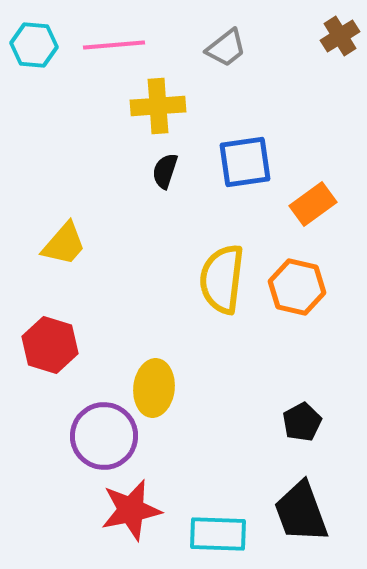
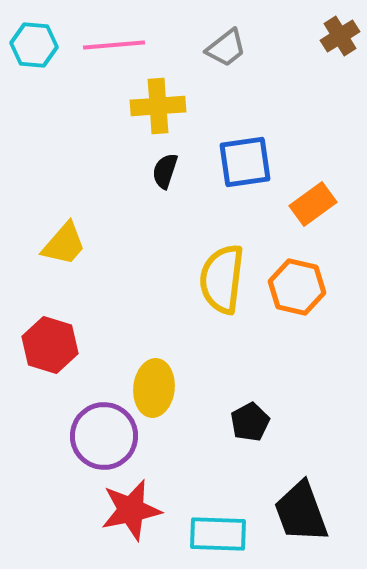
black pentagon: moved 52 px left
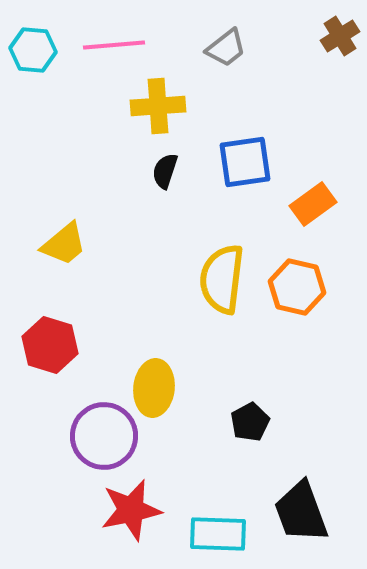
cyan hexagon: moved 1 px left, 5 px down
yellow trapezoid: rotated 9 degrees clockwise
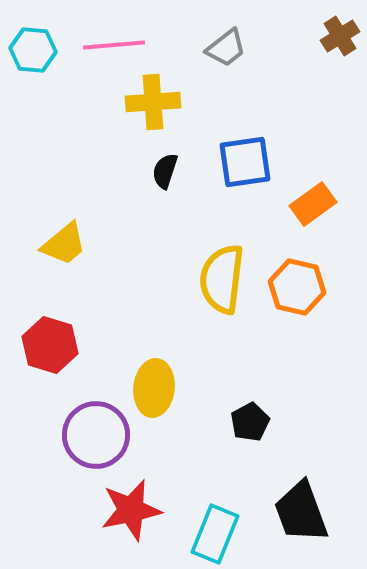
yellow cross: moved 5 px left, 4 px up
purple circle: moved 8 px left, 1 px up
cyan rectangle: moved 3 px left; rotated 70 degrees counterclockwise
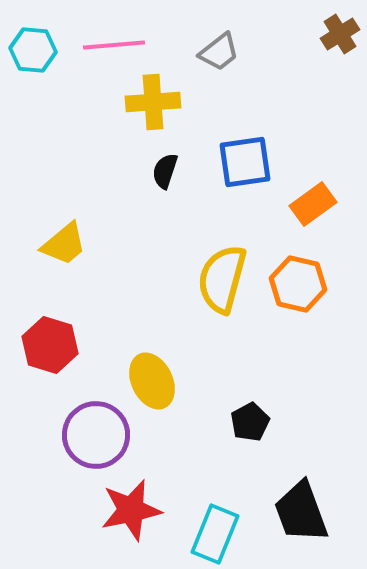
brown cross: moved 2 px up
gray trapezoid: moved 7 px left, 4 px down
yellow semicircle: rotated 8 degrees clockwise
orange hexagon: moved 1 px right, 3 px up
yellow ellipse: moved 2 px left, 7 px up; rotated 32 degrees counterclockwise
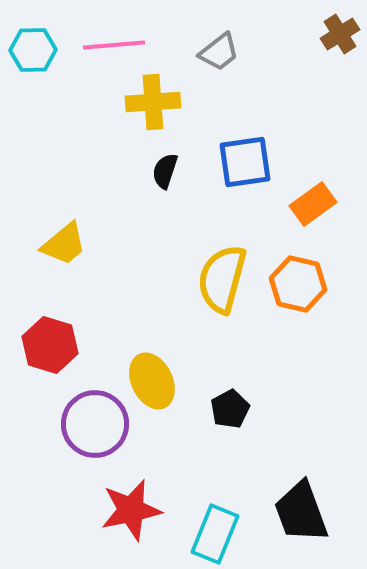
cyan hexagon: rotated 6 degrees counterclockwise
black pentagon: moved 20 px left, 13 px up
purple circle: moved 1 px left, 11 px up
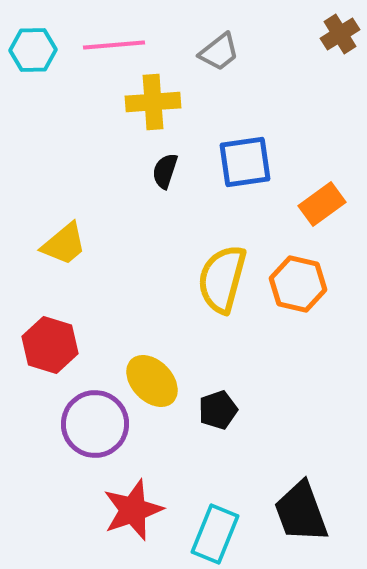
orange rectangle: moved 9 px right
yellow ellipse: rotated 18 degrees counterclockwise
black pentagon: moved 12 px left, 1 px down; rotated 9 degrees clockwise
red star: moved 2 px right; rotated 8 degrees counterclockwise
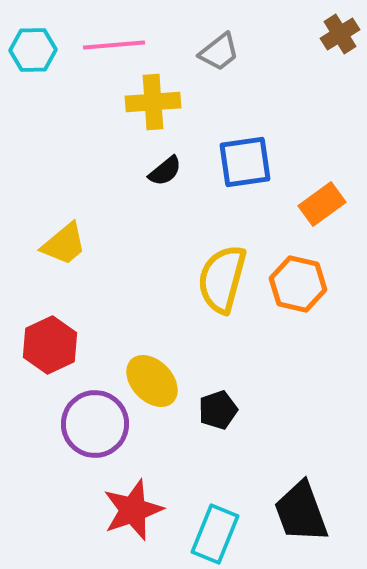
black semicircle: rotated 147 degrees counterclockwise
red hexagon: rotated 18 degrees clockwise
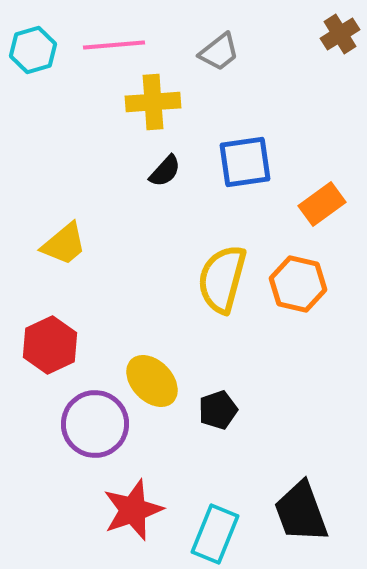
cyan hexagon: rotated 15 degrees counterclockwise
black semicircle: rotated 9 degrees counterclockwise
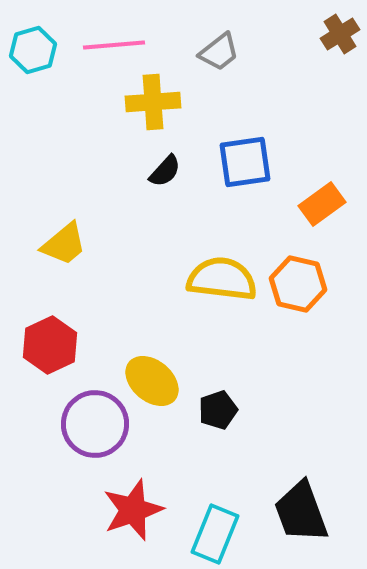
yellow semicircle: rotated 82 degrees clockwise
yellow ellipse: rotated 6 degrees counterclockwise
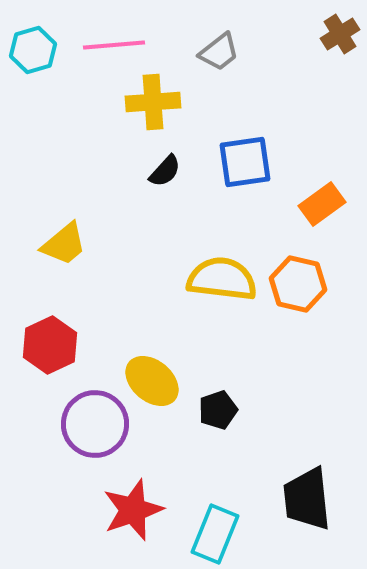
black trapezoid: moved 6 px right, 13 px up; rotated 14 degrees clockwise
